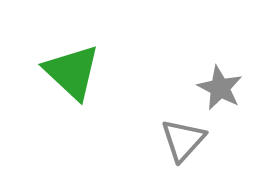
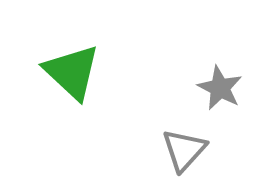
gray triangle: moved 1 px right, 10 px down
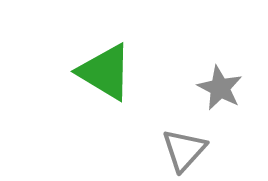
green triangle: moved 33 px right; rotated 12 degrees counterclockwise
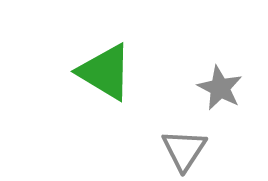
gray triangle: rotated 9 degrees counterclockwise
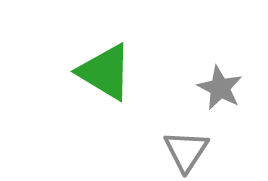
gray triangle: moved 2 px right, 1 px down
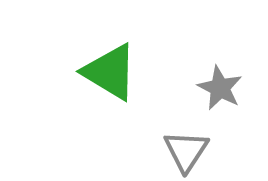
green triangle: moved 5 px right
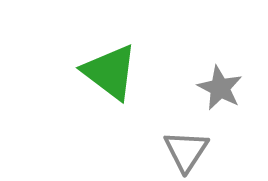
green triangle: rotated 6 degrees clockwise
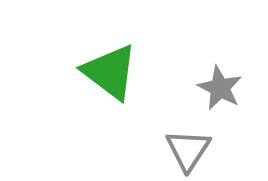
gray triangle: moved 2 px right, 1 px up
